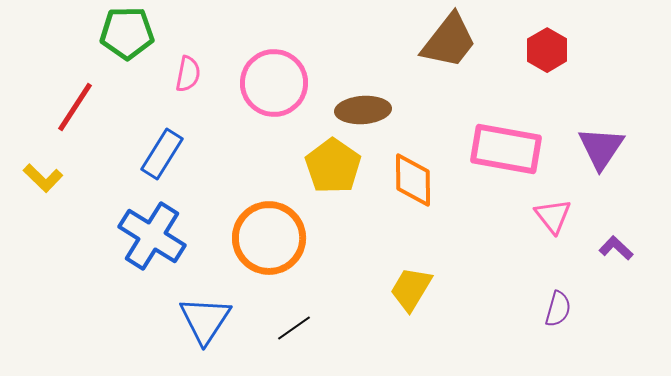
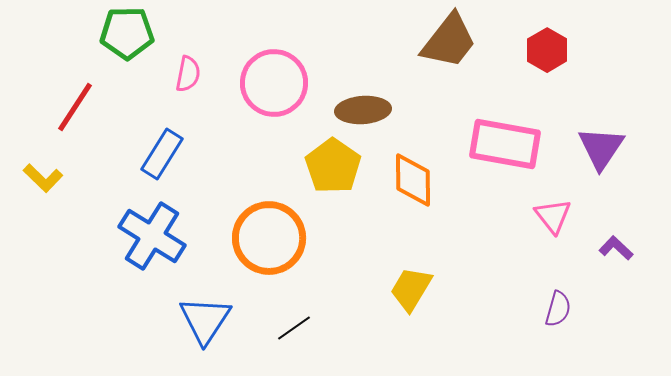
pink rectangle: moved 1 px left, 5 px up
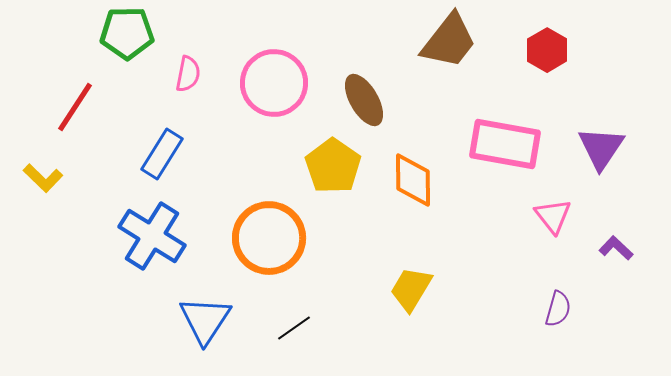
brown ellipse: moved 1 px right, 10 px up; rotated 64 degrees clockwise
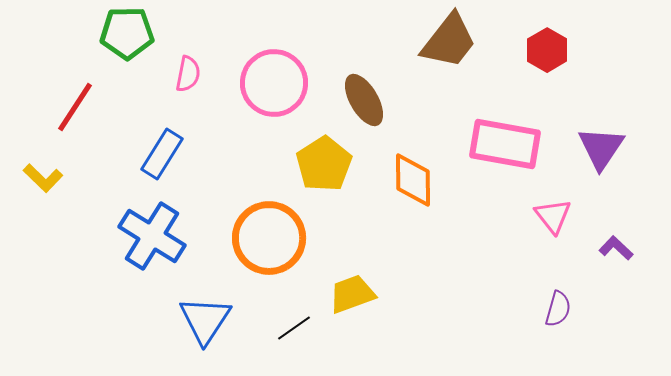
yellow pentagon: moved 9 px left, 2 px up; rotated 4 degrees clockwise
yellow trapezoid: moved 59 px left, 5 px down; rotated 39 degrees clockwise
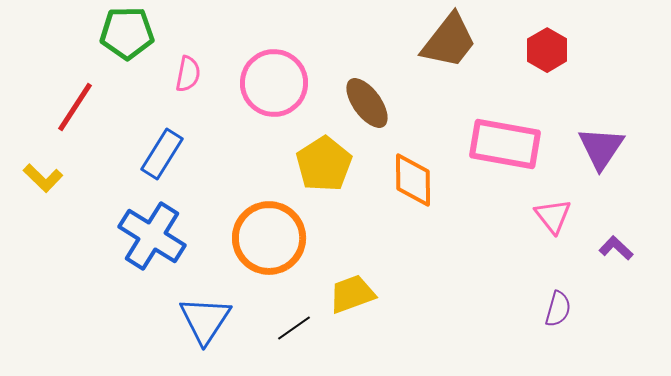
brown ellipse: moved 3 px right, 3 px down; rotated 6 degrees counterclockwise
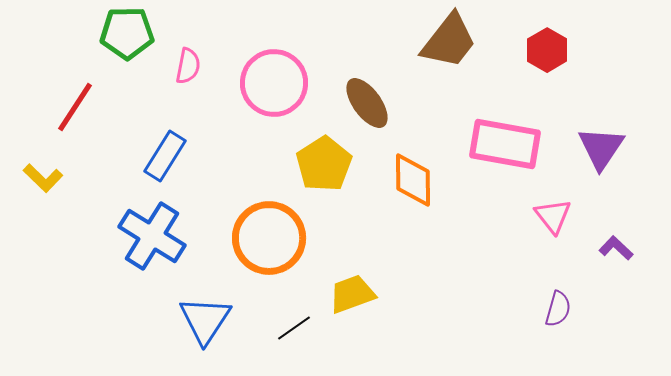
pink semicircle: moved 8 px up
blue rectangle: moved 3 px right, 2 px down
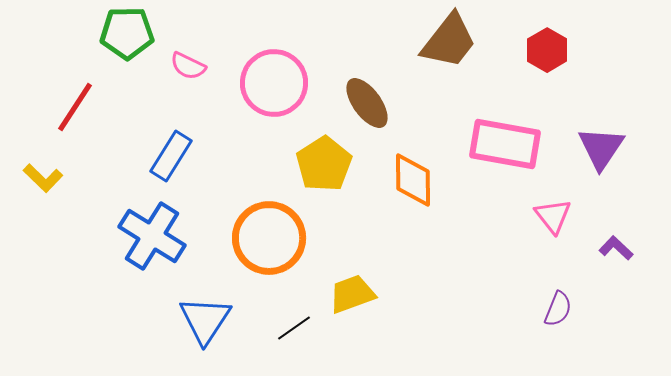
pink semicircle: rotated 105 degrees clockwise
blue rectangle: moved 6 px right
purple semicircle: rotated 6 degrees clockwise
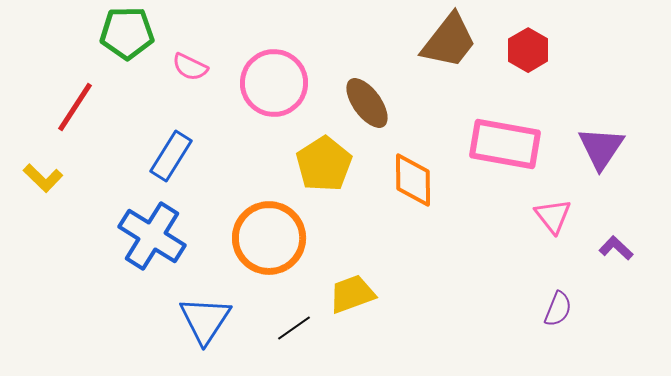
red hexagon: moved 19 px left
pink semicircle: moved 2 px right, 1 px down
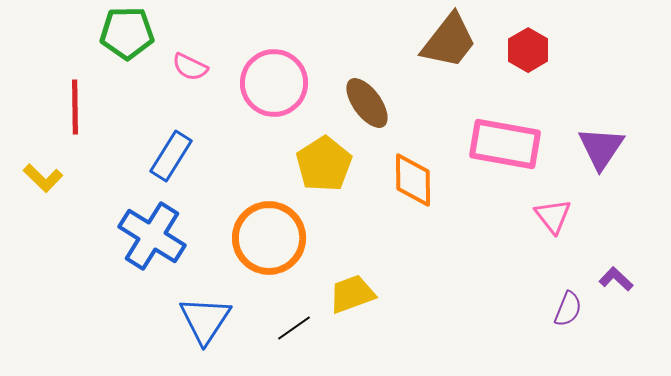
red line: rotated 34 degrees counterclockwise
purple L-shape: moved 31 px down
purple semicircle: moved 10 px right
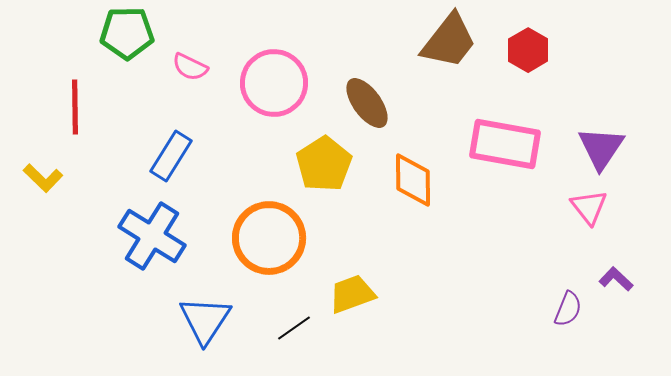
pink triangle: moved 36 px right, 9 px up
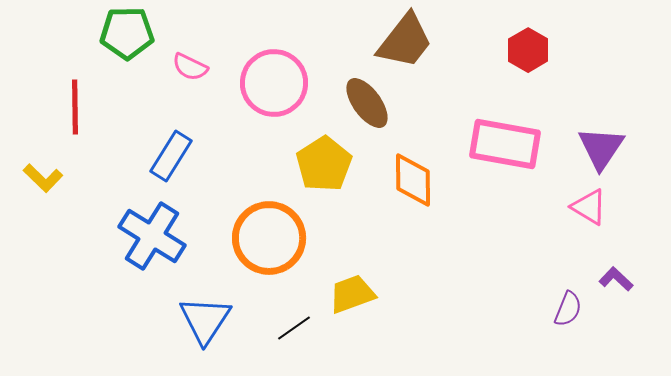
brown trapezoid: moved 44 px left
pink triangle: rotated 21 degrees counterclockwise
